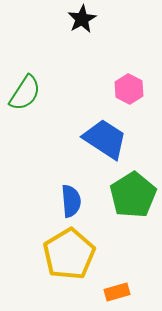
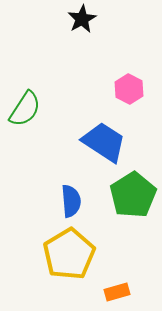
green semicircle: moved 16 px down
blue trapezoid: moved 1 px left, 3 px down
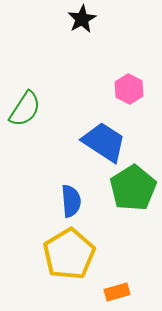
green pentagon: moved 7 px up
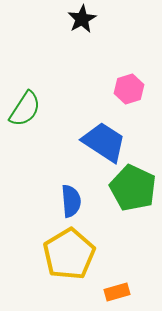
pink hexagon: rotated 16 degrees clockwise
green pentagon: rotated 15 degrees counterclockwise
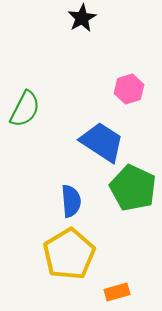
black star: moved 1 px up
green semicircle: rotated 6 degrees counterclockwise
blue trapezoid: moved 2 px left
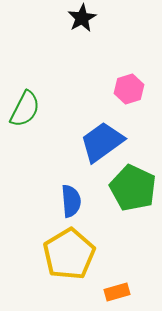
blue trapezoid: rotated 69 degrees counterclockwise
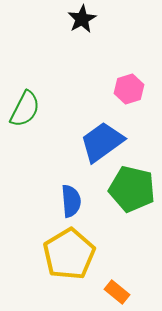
black star: moved 1 px down
green pentagon: moved 1 px left, 1 px down; rotated 12 degrees counterclockwise
orange rectangle: rotated 55 degrees clockwise
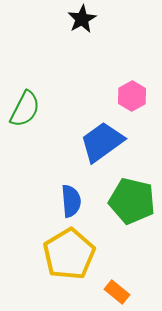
pink hexagon: moved 3 px right, 7 px down; rotated 12 degrees counterclockwise
green pentagon: moved 12 px down
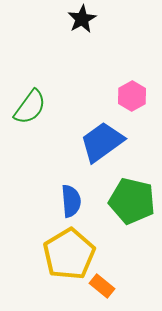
green semicircle: moved 5 px right, 2 px up; rotated 9 degrees clockwise
orange rectangle: moved 15 px left, 6 px up
